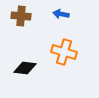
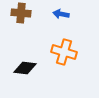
brown cross: moved 3 px up
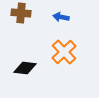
blue arrow: moved 3 px down
orange cross: rotated 30 degrees clockwise
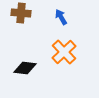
blue arrow: rotated 49 degrees clockwise
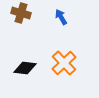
brown cross: rotated 12 degrees clockwise
orange cross: moved 11 px down
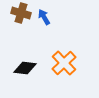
blue arrow: moved 17 px left
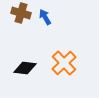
blue arrow: moved 1 px right
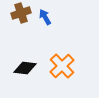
brown cross: rotated 36 degrees counterclockwise
orange cross: moved 2 px left, 3 px down
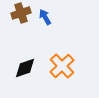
black diamond: rotated 25 degrees counterclockwise
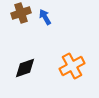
orange cross: moved 10 px right; rotated 15 degrees clockwise
